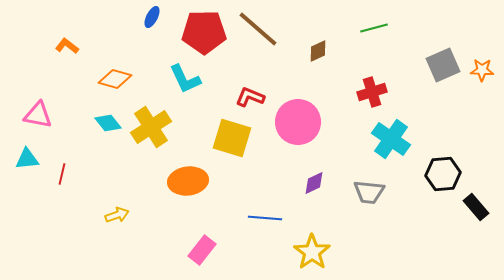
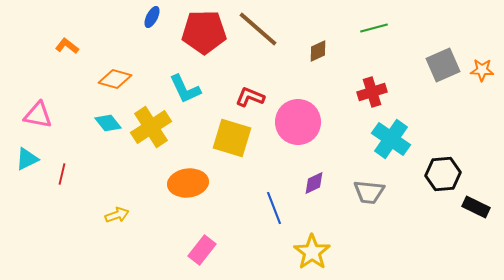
cyan L-shape: moved 10 px down
cyan triangle: rotated 20 degrees counterclockwise
orange ellipse: moved 2 px down
black rectangle: rotated 24 degrees counterclockwise
blue line: moved 9 px right, 10 px up; rotated 64 degrees clockwise
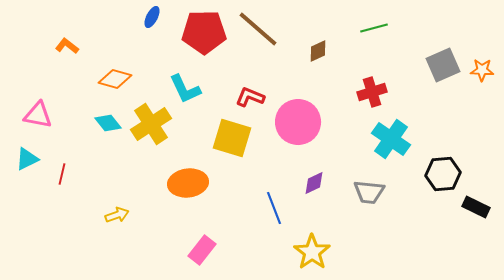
yellow cross: moved 3 px up
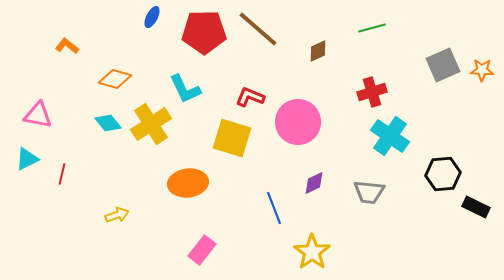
green line: moved 2 px left
cyan cross: moved 1 px left, 3 px up
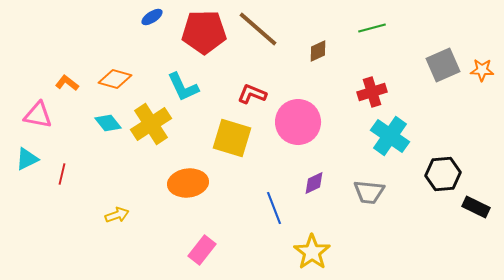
blue ellipse: rotated 30 degrees clockwise
orange L-shape: moved 37 px down
cyan L-shape: moved 2 px left, 2 px up
red L-shape: moved 2 px right, 3 px up
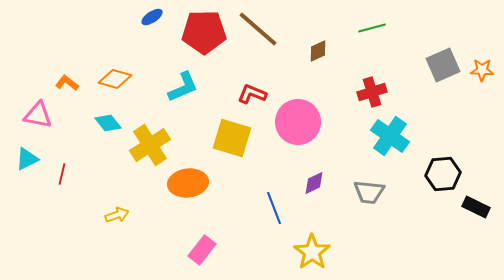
cyan L-shape: rotated 88 degrees counterclockwise
yellow cross: moved 1 px left, 21 px down
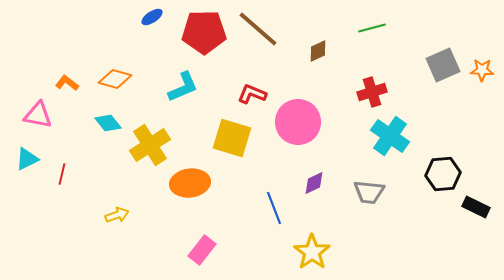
orange ellipse: moved 2 px right
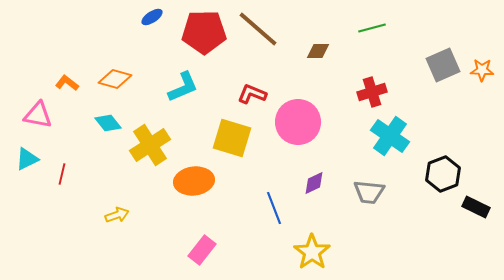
brown diamond: rotated 25 degrees clockwise
black hexagon: rotated 16 degrees counterclockwise
orange ellipse: moved 4 px right, 2 px up
